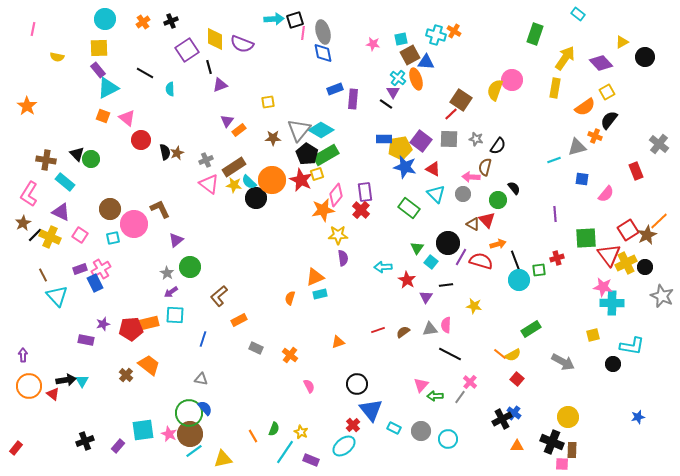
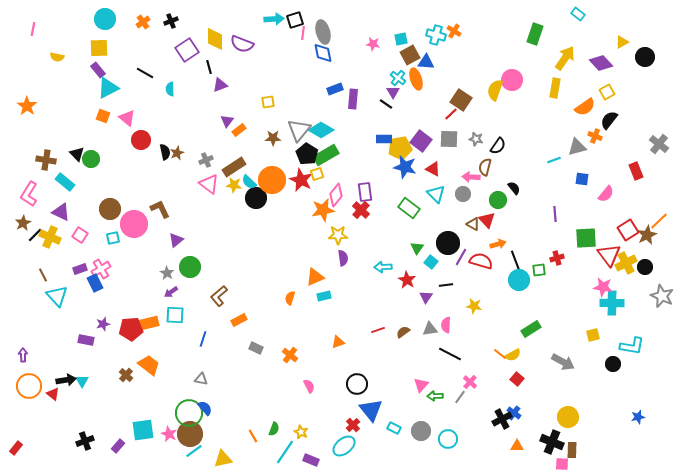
cyan rectangle at (320, 294): moved 4 px right, 2 px down
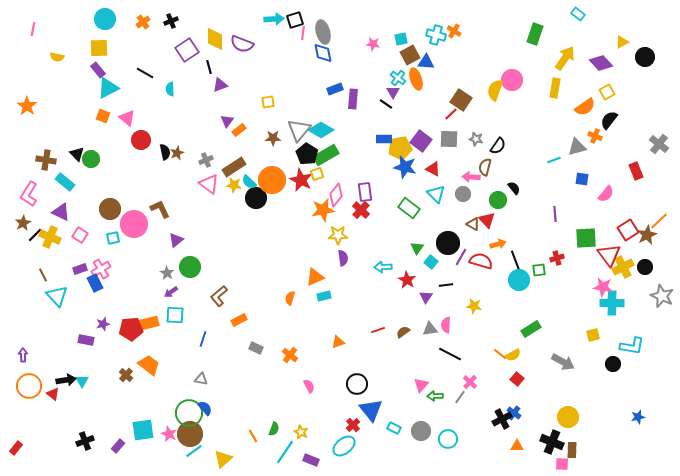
yellow cross at (626, 263): moved 3 px left, 4 px down
yellow triangle at (223, 459): rotated 30 degrees counterclockwise
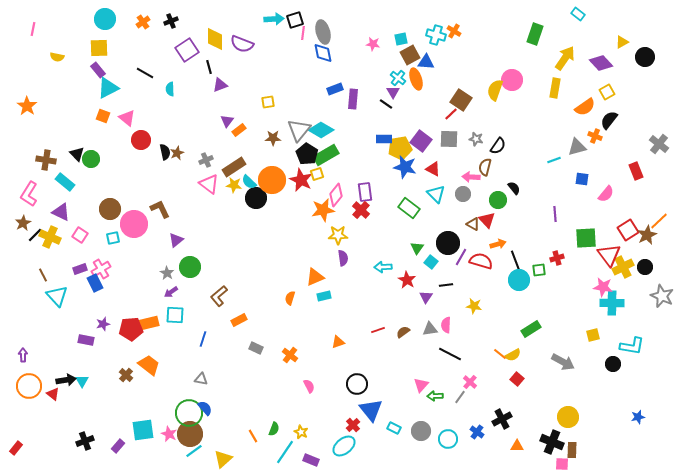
blue cross at (514, 413): moved 37 px left, 19 px down
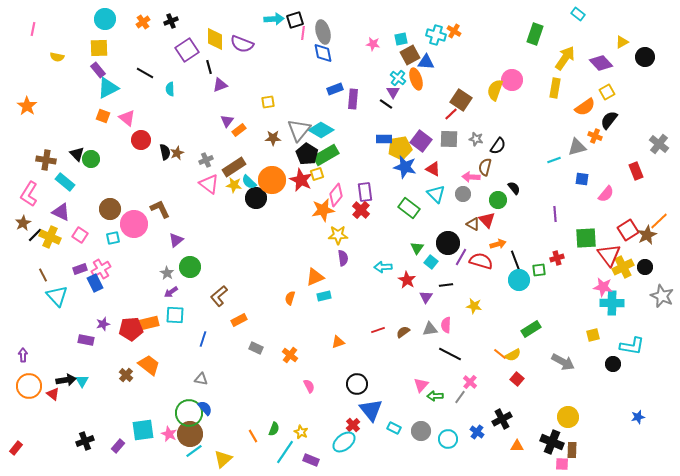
cyan ellipse at (344, 446): moved 4 px up
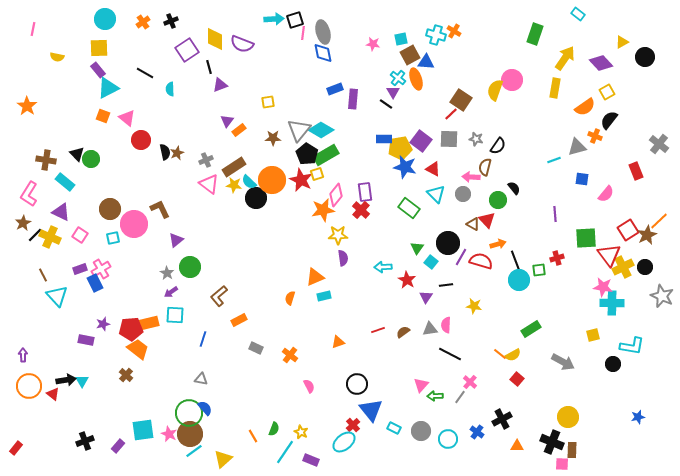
orange trapezoid at (149, 365): moved 11 px left, 16 px up
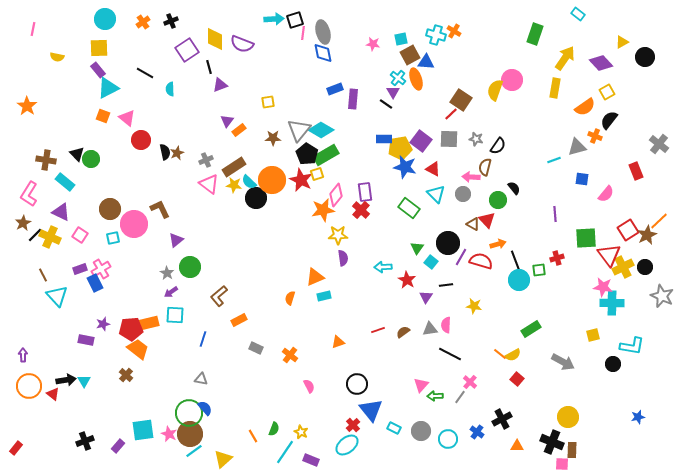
cyan triangle at (82, 381): moved 2 px right
cyan ellipse at (344, 442): moved 3 px right, 3 px down
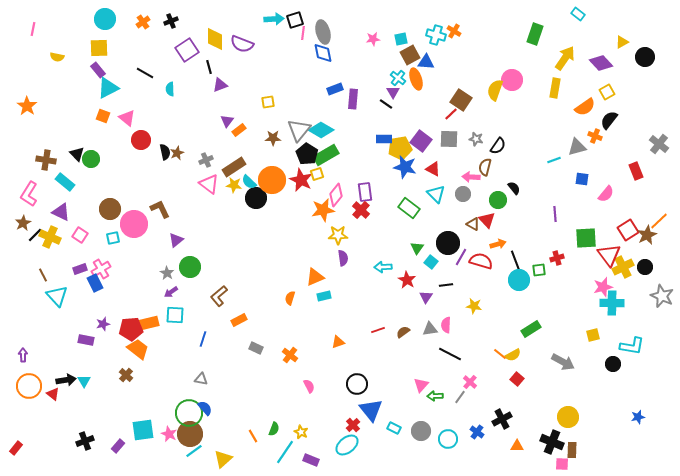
pink star at (373, 44): moved 5 px up; rotated 16 degrees counterclockwise
pink star at (603, 287): rotated 24 degrees counterclockwise
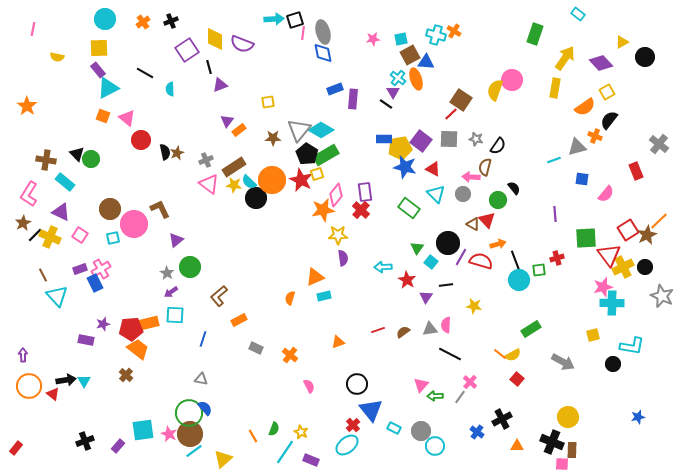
cyan circle at (448, 439): moved 13 px left, 7 px down
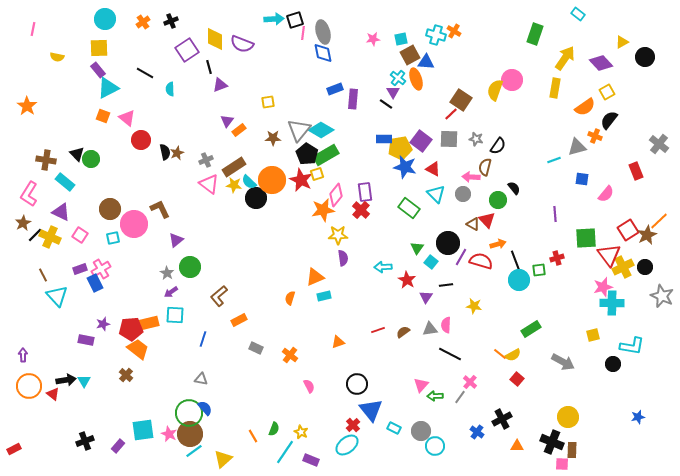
red rectangle at (16, 448): moved 2 px left, 1 px down; rotated 24 degrees clockwise
